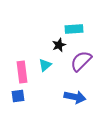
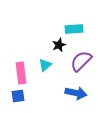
pink rectangle: moved 1 px left, 1 px down
blue arrow: moved 1 px right, 4 px up
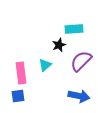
blue arrow: moved 3 px right, 3 px down
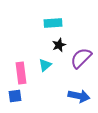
cyan rectangle: moved 21 px left, 6 px up
purple semicircle: moved 3 px up
blue square: moved 3 px left
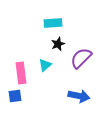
black star: moved 1 px left, 1 px up
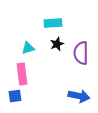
black star: moved 1 px left
purple semicircle: moved 5 px up; rotated 45 degrees counterclockwise
cyan triangle: moved 17 px left, 17 px up; rotated 24 degrees clockwise
pink rectangle: moved 1 px right, 1 px down
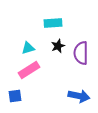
black star: moved 1 px right, 2 px down
pink rectangle: moved 7 px right, 4 px up; rotated 65 degrees clockwise
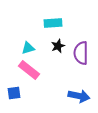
pink rectangle: rotated 70 degrees clockwise
blue square: moved 1 px left, 3 px up
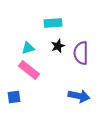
blue square: moved 4 px down
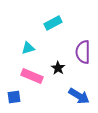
cyan rectangle: rotated 24 degrees counterclockwise
black star: moved 22 px down; rotated 16 degrees counterclockwise
purple semicircle: moved 2 px right, 1 px up
pink rectangle: moved 3 px right, 6 px down; rotated 15 degrees counterclockwise
blue arrow: rotated 20 degrees clockwise
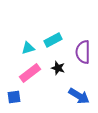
cyan rectangle: moved 17 px down
black star: rotated 16 degrees counterclockwise
pink rectangle: moved 2 px left, 3 px up; rotated 60 degrees counterclockwise
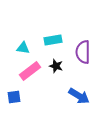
cyan rectangle: rotated 18 degrees clockwise
cyan triangle: moved 5 px left; rotated 24 degrees clockwise
black star: moved 2 px left, 2 px up
pink rectangle: moved 2 px up
